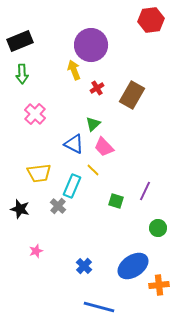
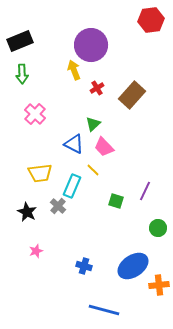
brown rectangle: rotated 12 degrees clockwise
yellow trapezoid: moved 1 px right
black star: moved 7 px right, 3 px down; rotated 12 degrees clockwise
blue cross: rotated 28 degrees counterclockwise
blue line: moved 5 px right, 3 px down
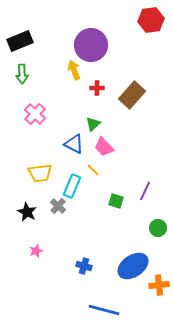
red cross: rotated 32 degrees clockwise
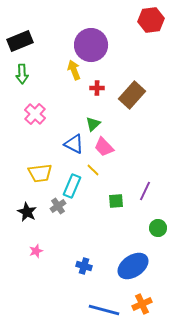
green square: rotated 21 degrees counterclockwise
gray cross: rotated 14 degrees clockwise
orange cross: moved 17 px left, 19 px down; rotated 18 degrees counterclockwise
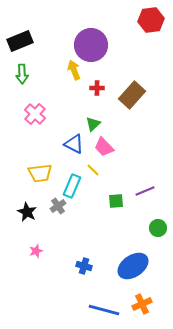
purple line: rotated 42 degrees clockwise
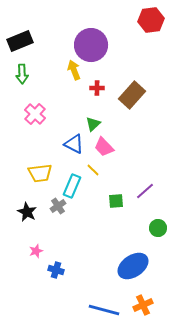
purple line: rotated 18 degrees counterclockwise
blue cross: moved 28 px left, 4 px down
orange cross: moved 1 px right, 1 px down
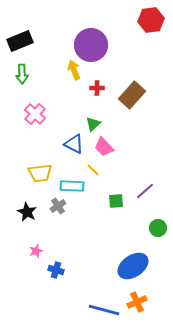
cyan rectangle: rotated 70 degrees clockwise
orange cross: moved 6 px left, 3 px up
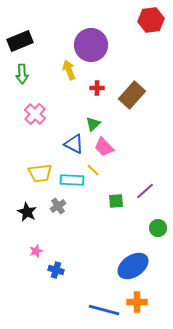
yellow arrow: moved 5 px left
cyan rectangle: moved 6 px up
orange cross: rotated 24 degrees clockwise
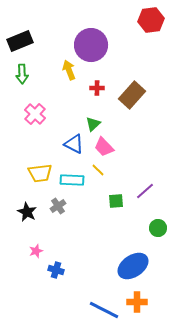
yellow line: moved 5 px right
blue line: rotated 12 degrees clockwise
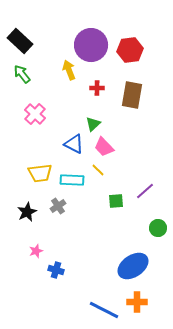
red hexagon: moved 21 px left, 30 px down
black rectangle: rotated 65 degrees clockwise
green arrow: rotated 144 degrees clockwise
brown rectangle: rotated 32 degrees counterclockwise
black star: rotated 18 degrees clockwise
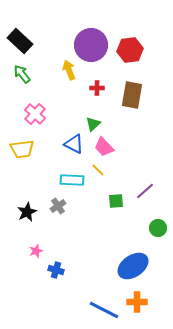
yellow trapezoid: moved 18 px left, 24 px up
